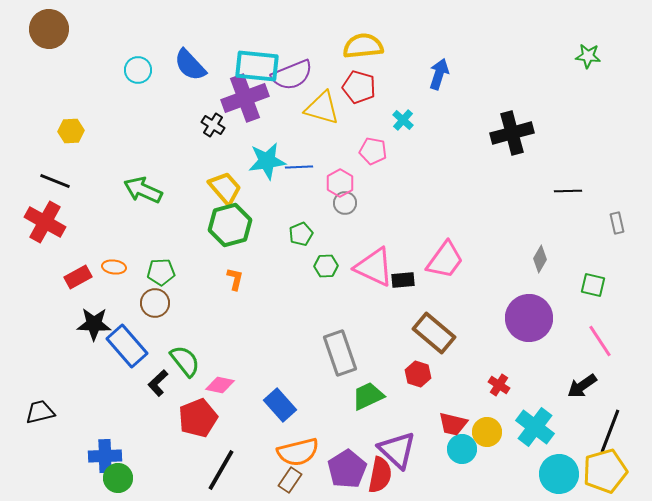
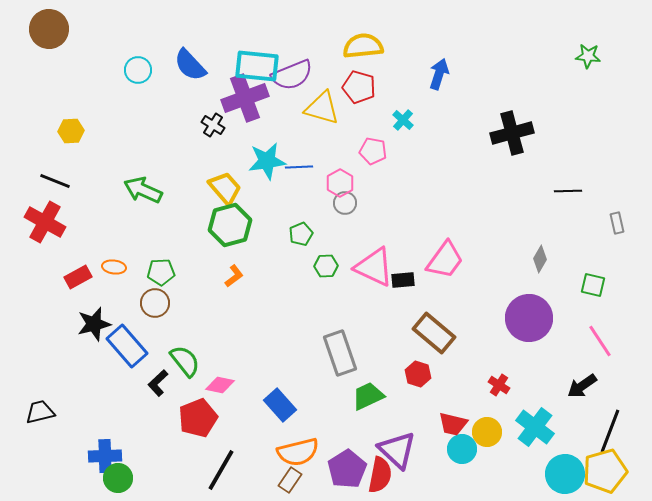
orange L-shape at (235, 279): moved 1 px left, 3 px up; rotated 40 degrees clockwise
black star at (94, 324): rotated 16 degrees counterclockwise
cyan circle at (559, 474): moved 6 px right
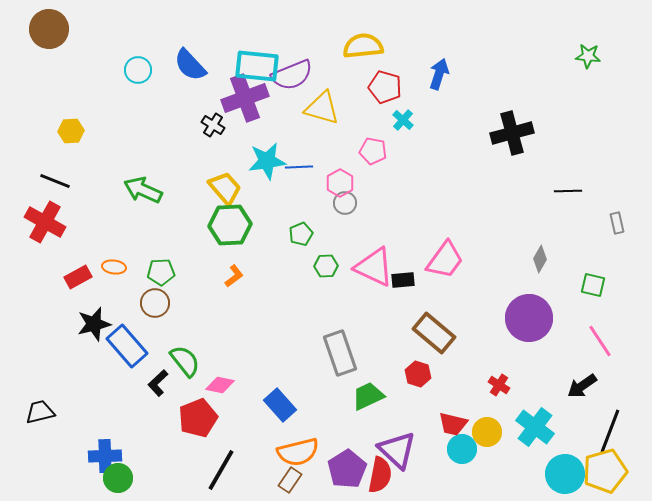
red pentagon at (359, 87): moved 26 px right
green hexagon at (230, 225): rotated 12 degrees clockwise
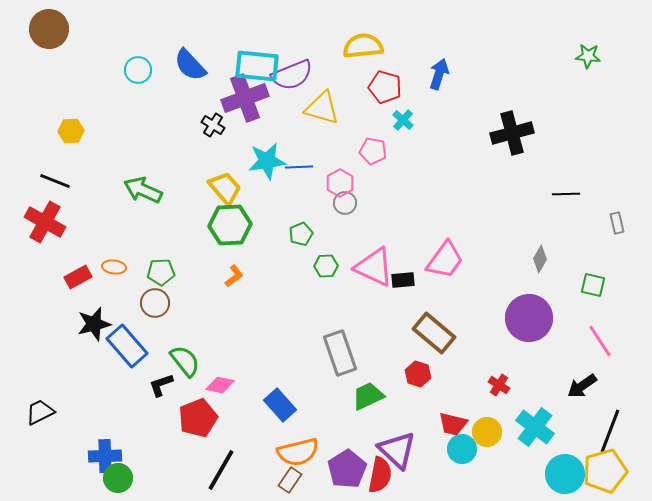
black line at (568, 191): moved 2 px left, 3 px down
black L-shape at (158, 383): moved 3 px right, 2 px down; rotated 24 degrees clockwise
black trapezoid at (40, 412): rotated 12 degrees counterclockwise
